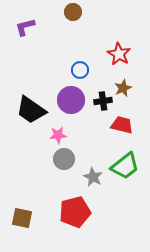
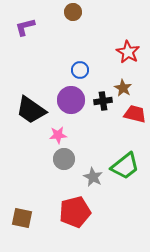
red star: moved 9 px right, 2 px up
brown star: rotated 18 degrees counterclockwise
red trapezoid: moved 13 px right, 11 px up
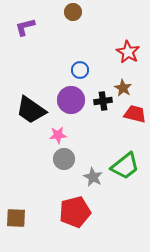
brown square: moved 6 px left; rotated 10 degrees counterclockwise
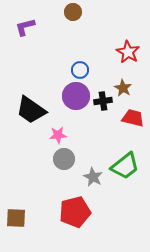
purple circle: moved 5 px right, 4 px up
red trapezoid: moved 2 px left, 4 px down
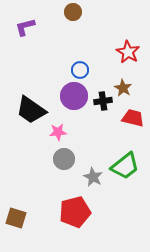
purple circle: moved 2 px left
pink star: moved 3 px up
brown square: rotated 15 degrees clockwise
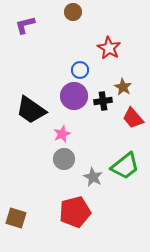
purple L-shape: moved 2 px up
red star: moved 19 px left, 4 px up
brown star: moved 1 px up
red trapezoid: rotated 145 degrees counterclockwise
pink star: moved 4 px right, 2 px down; rotated 18 degrees counterclockwise
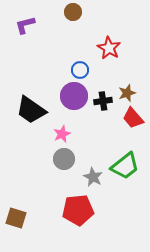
brown star: moved 4 px right, 6 px down; rotated 24 degrees clockwise
red pentagon: moved 3 px right, 2 px up; rotated 8 degrees clockwise
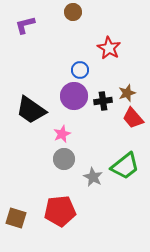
red pentagon: moved 18 px left, 1 px down
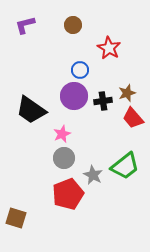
brown circle: moved 13 px down
gray circle: moved 1 px up
gray star: moved 2 px up
red pentagon: moved 8 px right, 17 px up; rotated 16 degrees counterclockwise
